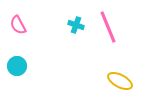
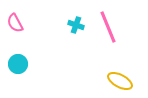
pink semicircle: moved 3 px left, 2 px up
cyan circle: moved 1 px right, 2 px up
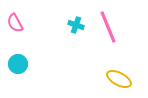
yellow ellipse: moved 1 px left, 2 px up
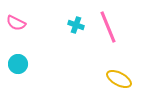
pink semicircle: moved 1 px right; rotated 36 degrees counterclockwise
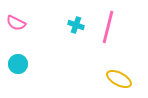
pink line: rotated 36 degrees clockwise
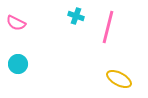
cyan cross: moved 9 px up
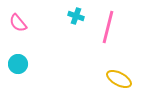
pink semicircle: moved 2 px right; rotated 24 degrees clockwise
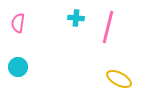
cyan cross: moved 2 px down; rotated 14 degrees counterclockwise
pink semicircle: rotated 48 degrees clockwise
cyan circle: moved 3 px down
